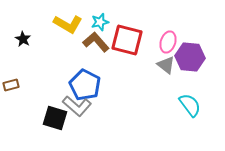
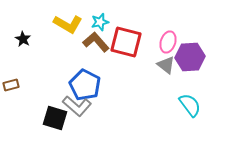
red square: moved 1 px left, 2 px down
purple hexagon: rotated 8 degrees counterclockwise
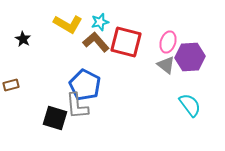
gray L-shape: rotated 44 degrees clockwise
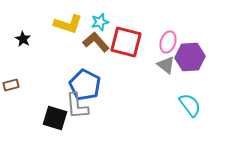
yellow L-shape: rotated 12 degrees counterclockwise
